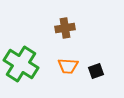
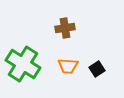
green cross: moved 2 px right
black square: moved 1 px right, 2 px up; rotated 14 degrees counterclockwise
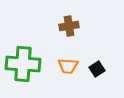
brown cross: moved 4 px right, 2 px up
green cross: rotated 28 degrees counterclockwise
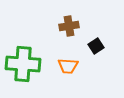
black square: moved 1 px left, 23 px up
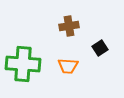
black square: moved 4 px right, 2 px down
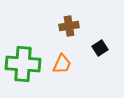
orange trapezoid: moved 6 px left, 2 px up; rotated 70 degrees counterclockwise
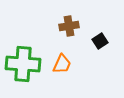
black square: moved 7 px up
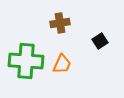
brown cross: moved 9 px left, 3 px up
green cross: moved 3 px right, 3 px up
